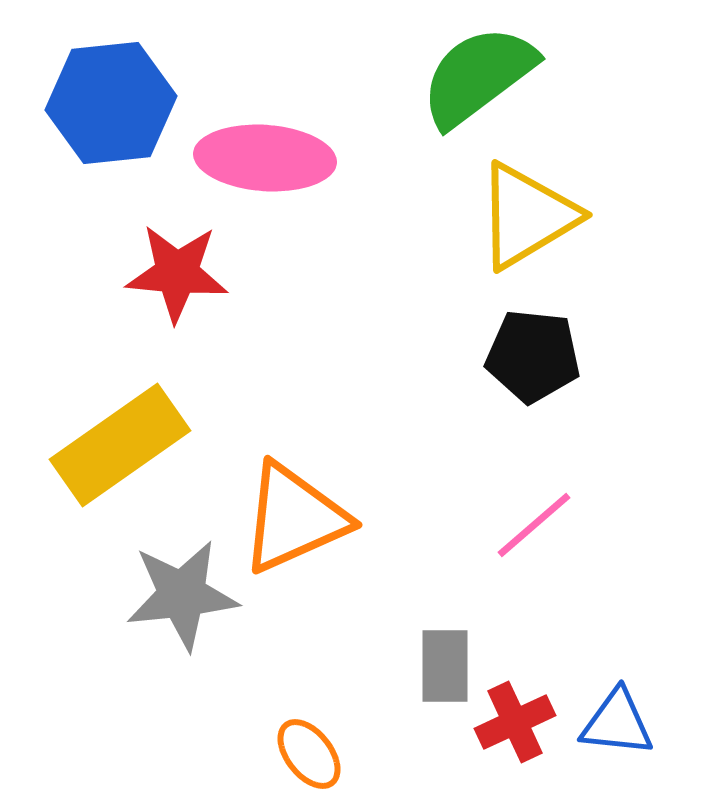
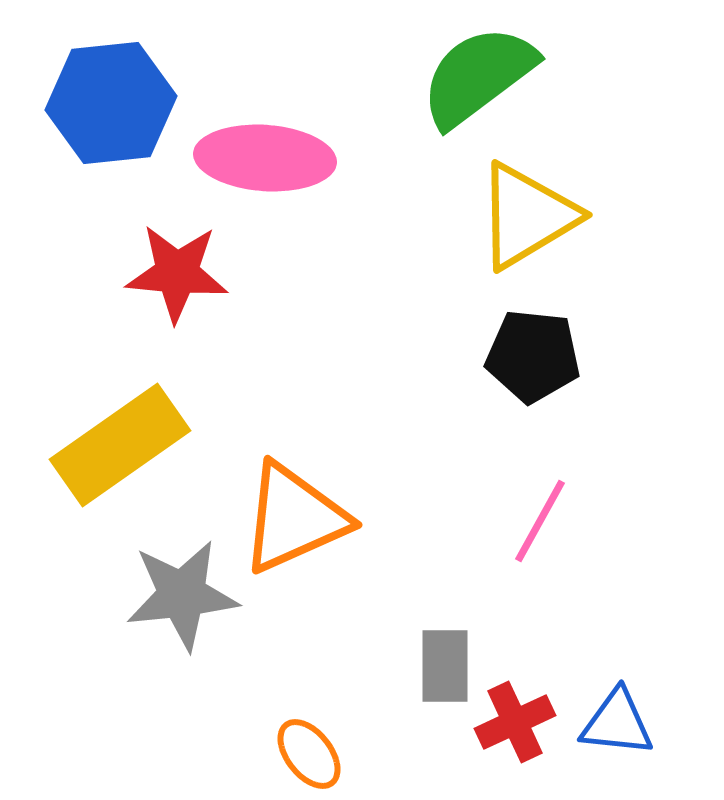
pink line: moved 6 px right, 4 px up; rotated 20 degrees counterclockwise
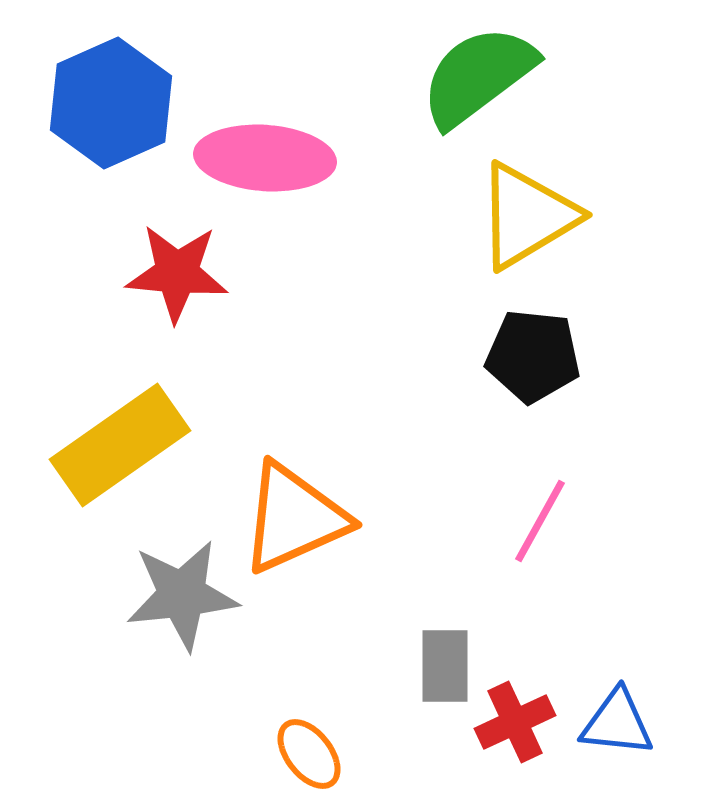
blue hexagon: rotated 18 degrees counterclockwise
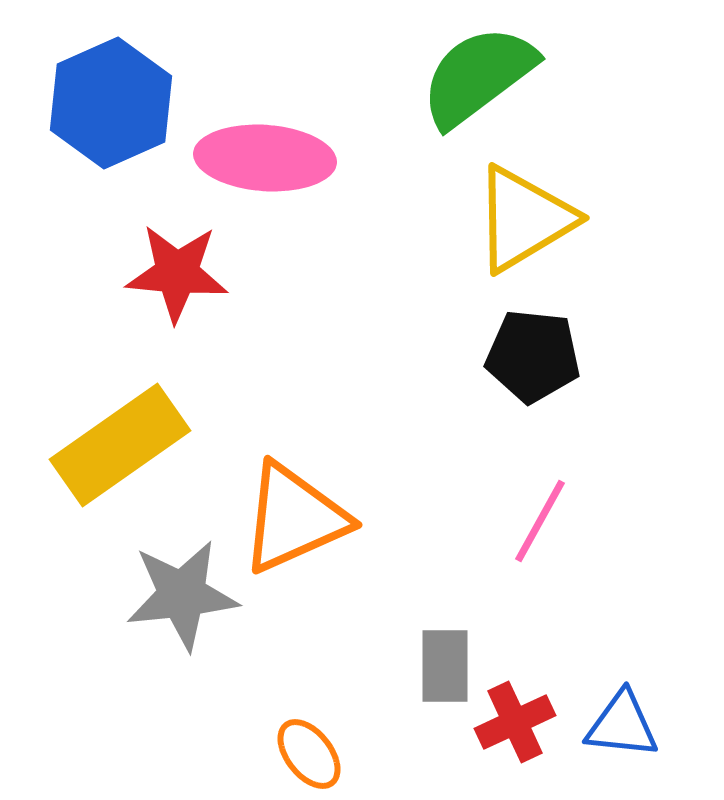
yellow triangle: moved 3 px left, 3 px down
blue triangle: moved 5 px right, 2 px down
